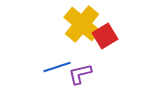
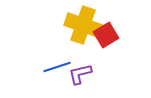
yellow cross: moved 1 px right, 1 px down; rotated 21 degrees counterclockwise
red square: moved 1 px right, 1 px up
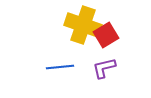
blue line: moved 3 px right; rotated 12 degrees clockwise
purple L-shape: moved 24 px right, 6 px up
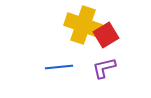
blue line: moved 1 px left
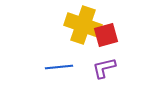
red square: rotated 15 degrees clockwise
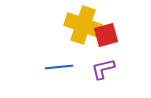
purple L-shape: moved 1 px left, 1 px down
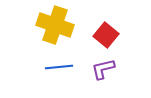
yellow cross: moved 28 px left
red square: rotated 35 degrees counterclockwise
